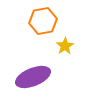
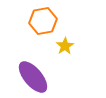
purple ellipse: rotated 72 degrees clockwise
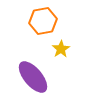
yellow star: moved 4 px left, 3 px down
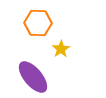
orange hexagon: moved 5 px left, 2 px down; rotated 12 degrees clockwise
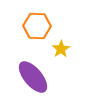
orange hexagon: moved 1 px left, 3 px down
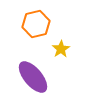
orange hexagon: moved 1 px left, 2 px up; rotated 16 degrees counterclockwise
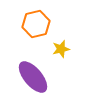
yellow star: rotated 18 degrees clockwise
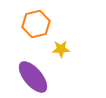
yellow star: rotated 12 degrees clockwise
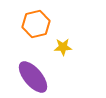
yellow star: moved 2 px right, 2 px up
